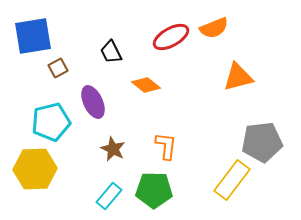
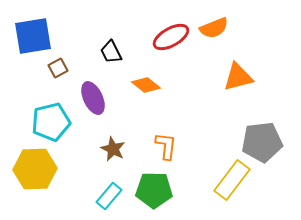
purple ellipse: moved 4 px up
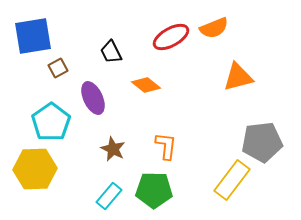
cyan pentagon: rotated 21 degrees counterclockwise
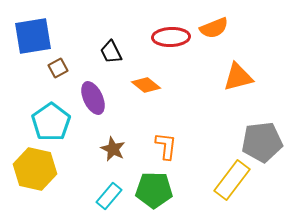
red ellipse: rotated 27 degrees clockwise
yellow hexagon: rotated 15 degrees clockwise
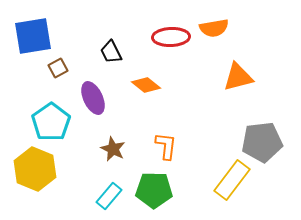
orange semicircle: rotated 12 degrees clockwise
yellow hexagon: rotated 9 degrees clockwise
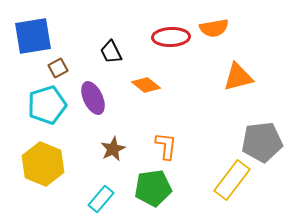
cyan pentagon: moved 4 px left, 17 px up; rotated 18 degrees clockwise
brown star: rotated 20 degrees clockwise
yellow hexagon: moved 8 px right, 5 px up
green pentagon: moved 1 px left, 2 px up; rotated 9 degrees counterclockwise
cyan rectangle: moved 8 px left, 3 px down
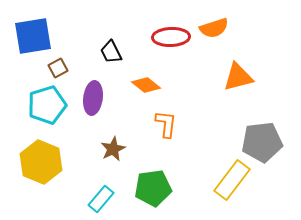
orange semicircle: rotated 8 degrees counterclockwise
purple ellipse: rotated 32 degrees clockwise
orange L-shape: moved 22 px up
yellow hexagon: moved 2 px left, 2 px up
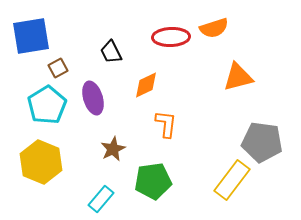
blue square: moved 2 px left
orange diamond: rotated 64 degrees counterclockwise
purple ellipse: rotated 24 degrees counterclockwise
cyan pentagon: rotated 15 degrees counterclockwise
gray pentagon: rotated 15 degrees clockwise
green pentagon: moved 7 px up
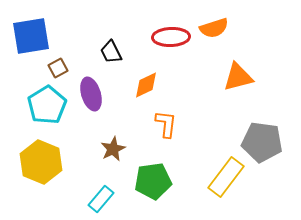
purple ellipse: moved 2 px left, 4 px up
yellow rectangle: moved 6 px left, 3 px up
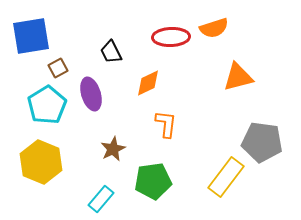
orange diamond: moved 2 px right, 2 px up
